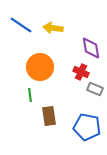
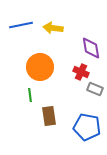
blue line: rotated 45 degrees counterclockwise
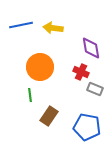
brown rectangle: rotated 42 degrees clockwise
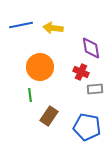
gray rectangle: rotated 28 degrees counterclockwise
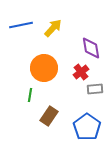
yellow arrow: rotated 126 degrees clockwise
orange circle: moved 4 px right, 1 px down
red cross: rotated 28 degrees clockwise
green line: rotated 16 degrees clockwise
blue pentagon: rotated 24 degrees clockwise
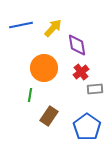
purple diamond: moved 14 px left, 3 px up
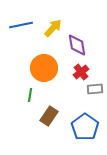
blue pentagon: moved 2 px left
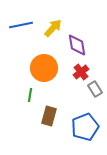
gray rectangle: rotated 63 degrees clockwise
brown rectangle: rotated 18 degrees counterclockwise
blue pentagon: rotated 16 degrees clockwise
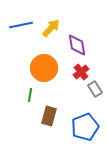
yellow arrow: moved 2 px left
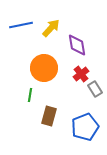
red cross: moved 2 px down
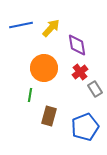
red cross: moved 1 px left, 2 px up
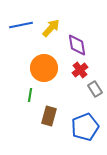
red cross: moved 2 px up
